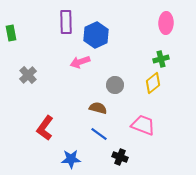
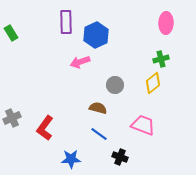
green rectangle: rotated 21 degrees counterclockwise
gray cross: moved 16 px left, 43 px down; rotated 18 degrees clockwise
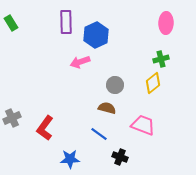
green rectangle: moved 10 px up
brown semicircle: moved 9 px right
blue star: moved 1 px left
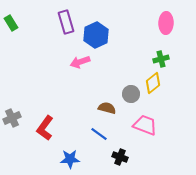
purple rectangle: rotated 15 degrees counterclockwise
gray circle: moved 16 px right, 9 px down
pink trapezoid: moved 2 px right
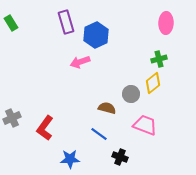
green cross: moved 2 px left
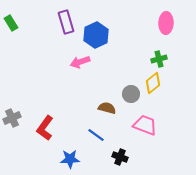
blue line: moved 3 px left, 1 px down
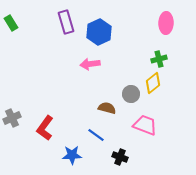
blue hexagon: moved 3 px right, 3 px up
pink arrow: moved 10 px right, 2 px down; rotated 12 degrees clockwise
blue star: moved 2 px right, 4 px up
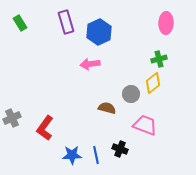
green rectangle: moved 9 px right
blue line: moved 20 px down; rotated 42 degrees clockwise
black cross: moved 8 px up
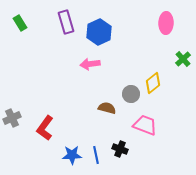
green cross: moved 24 px right; rotated 28 degrees counterclockwise
